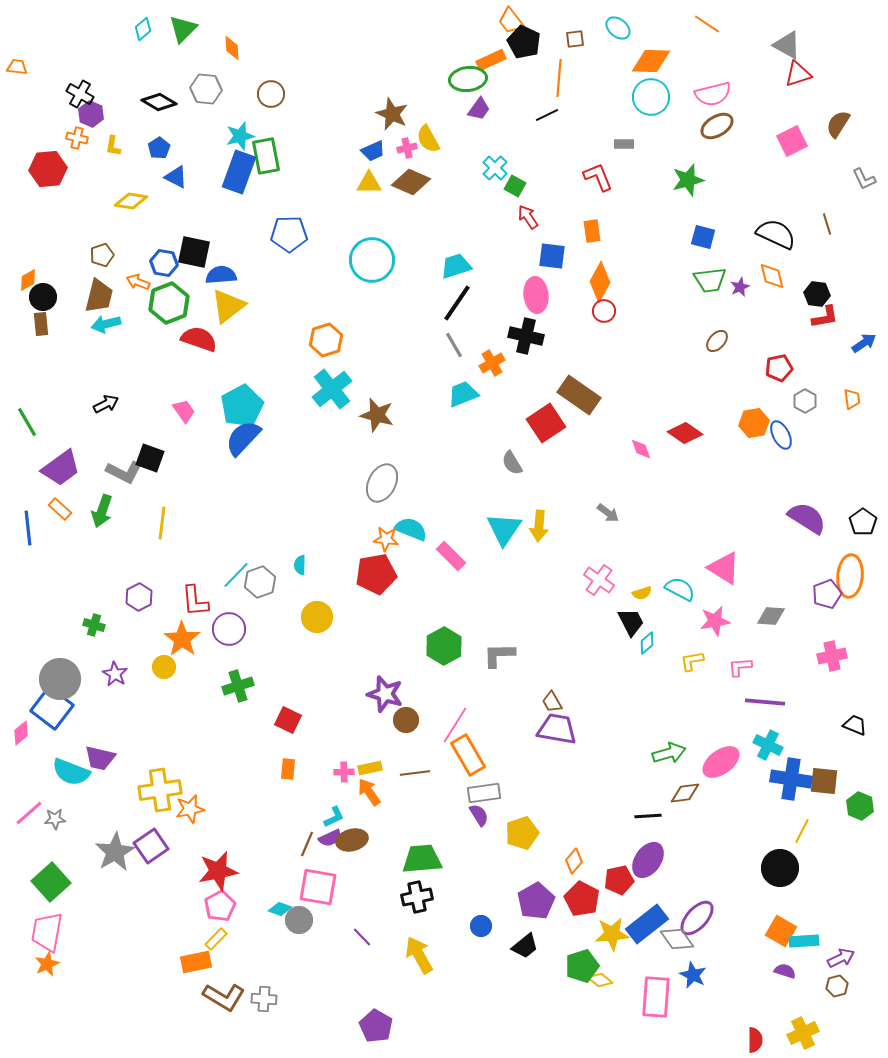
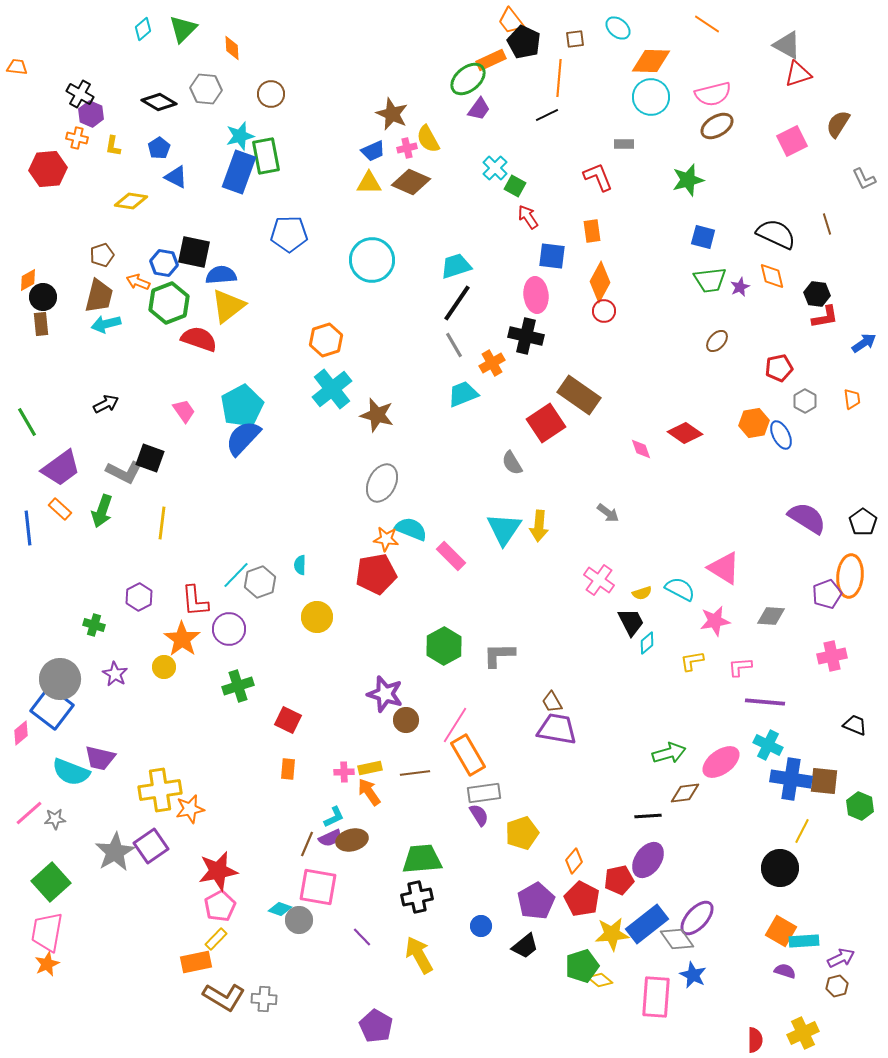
green ellipse at (468, 79): rotated 33 degrees counterclockwise
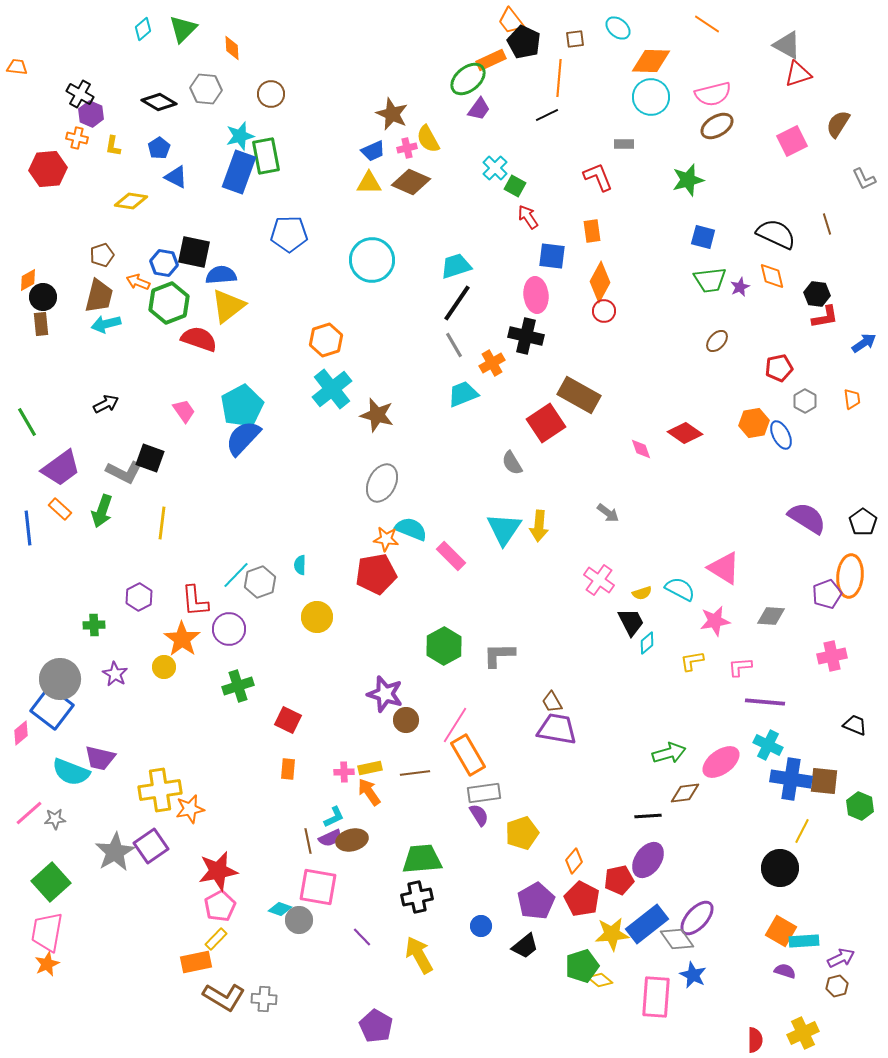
brown rectangle at (579, 395): rotated 6 degrees counterclockwise
green cross at (94, 625): rotated 20 degrees counterclockwise
brown line at (307, 844): moved 1 px right, 3 px up; rotated 35 degrees counterclockwise
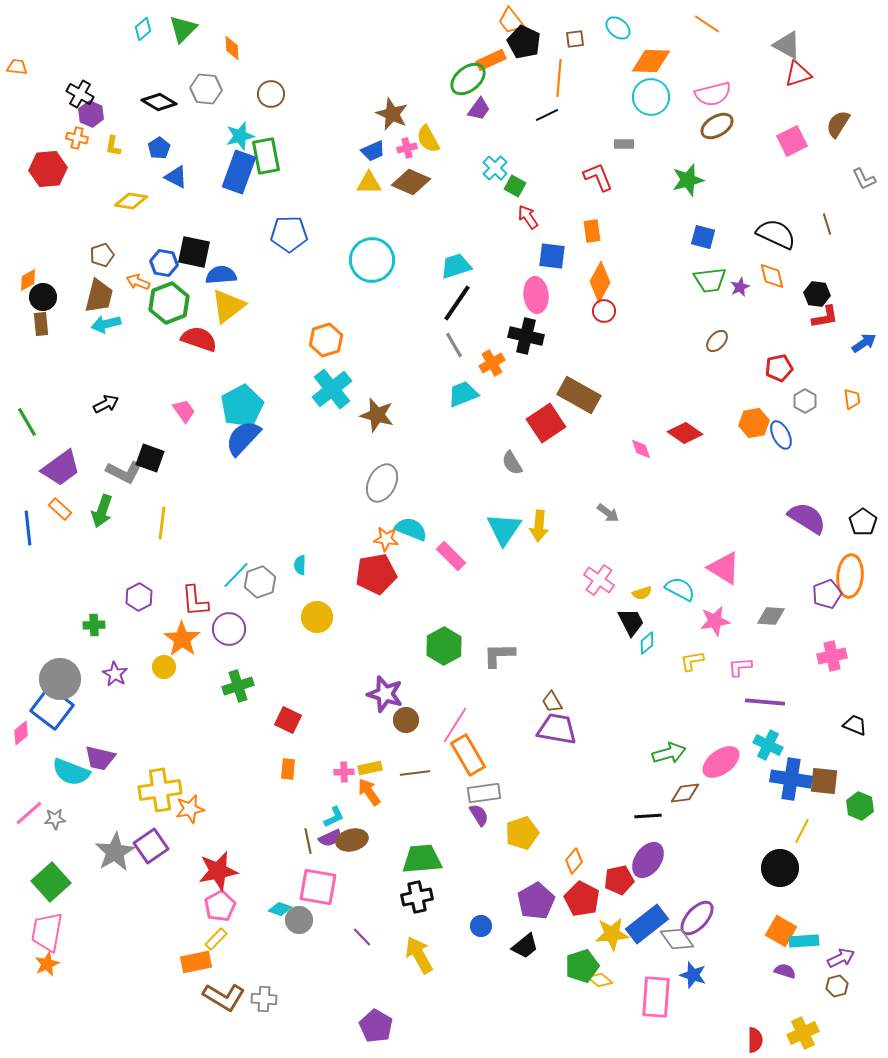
blue star at (693, 975): rotated 8 degrees counterclockwise
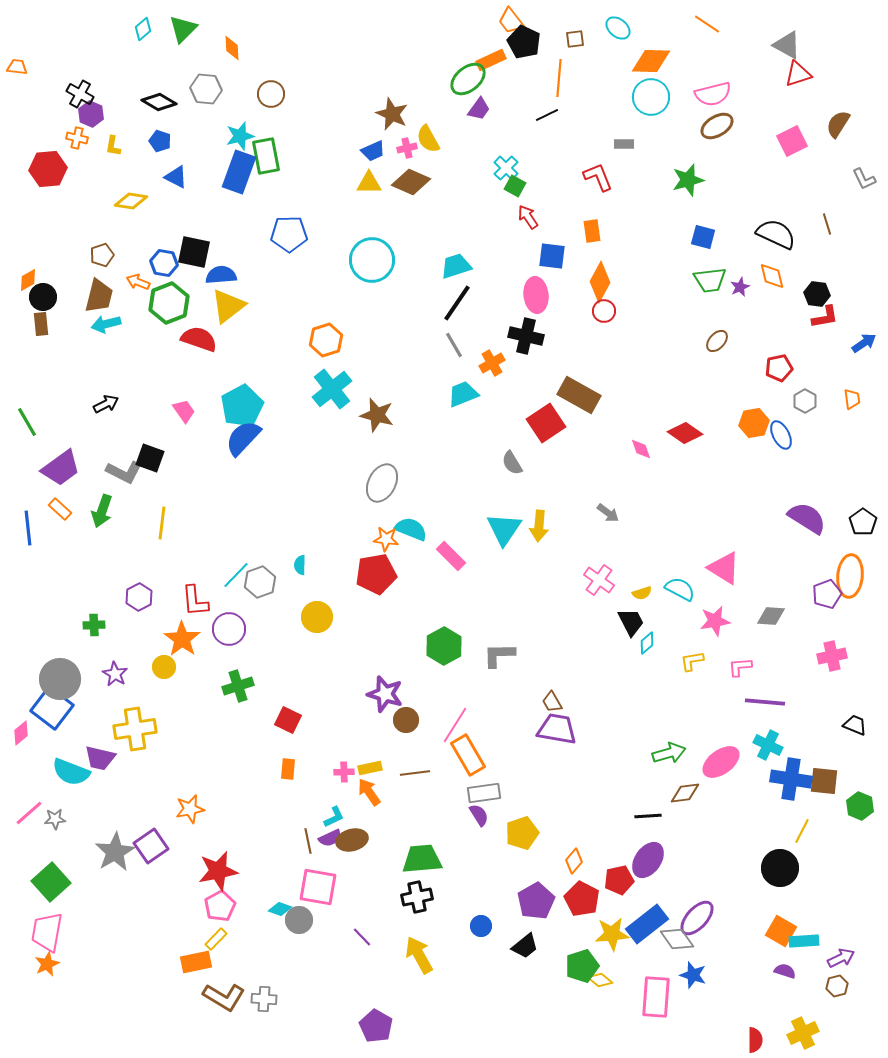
blue pentagon at (159, 148): moved 1 px right, 7 px up; rotated 20 degrees counterclockwise
cyan cross at (495, 168): moved 11 px right
yellow cross at (160, 790): moved 25 px left, 61 px up
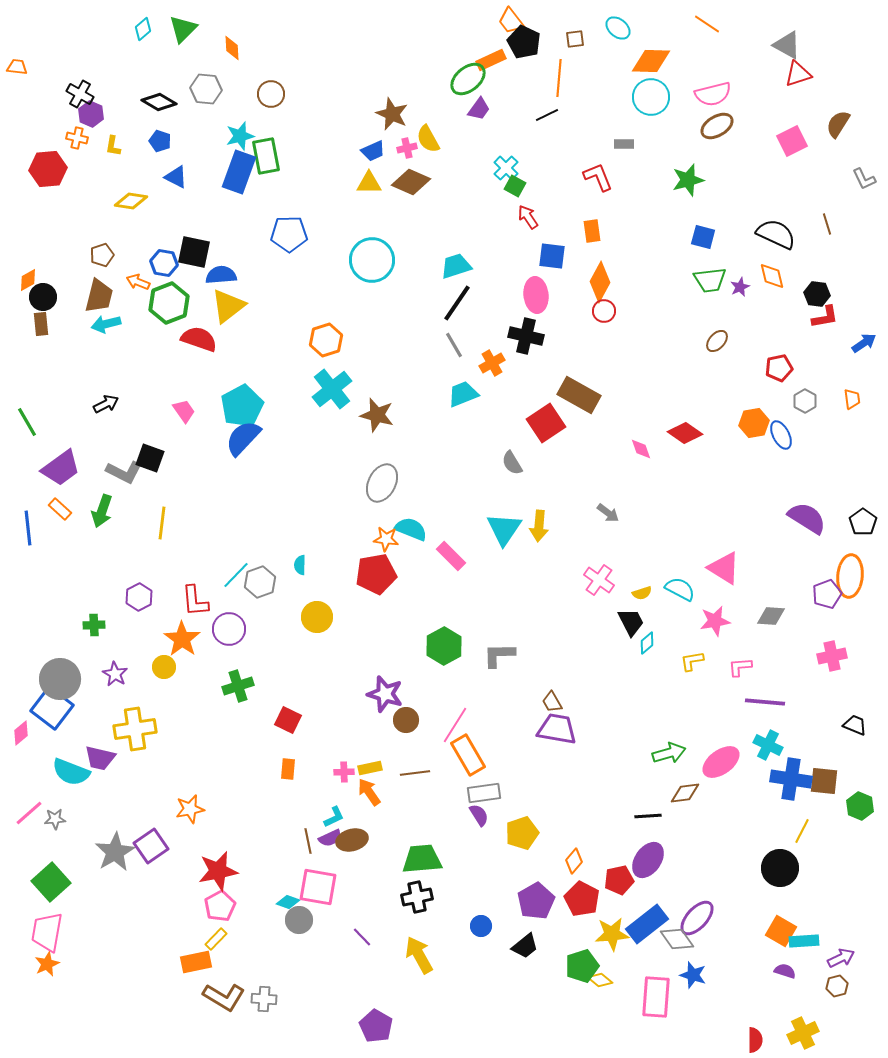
cyan diamond at (280, 909): moved 8 px right, 7 px up
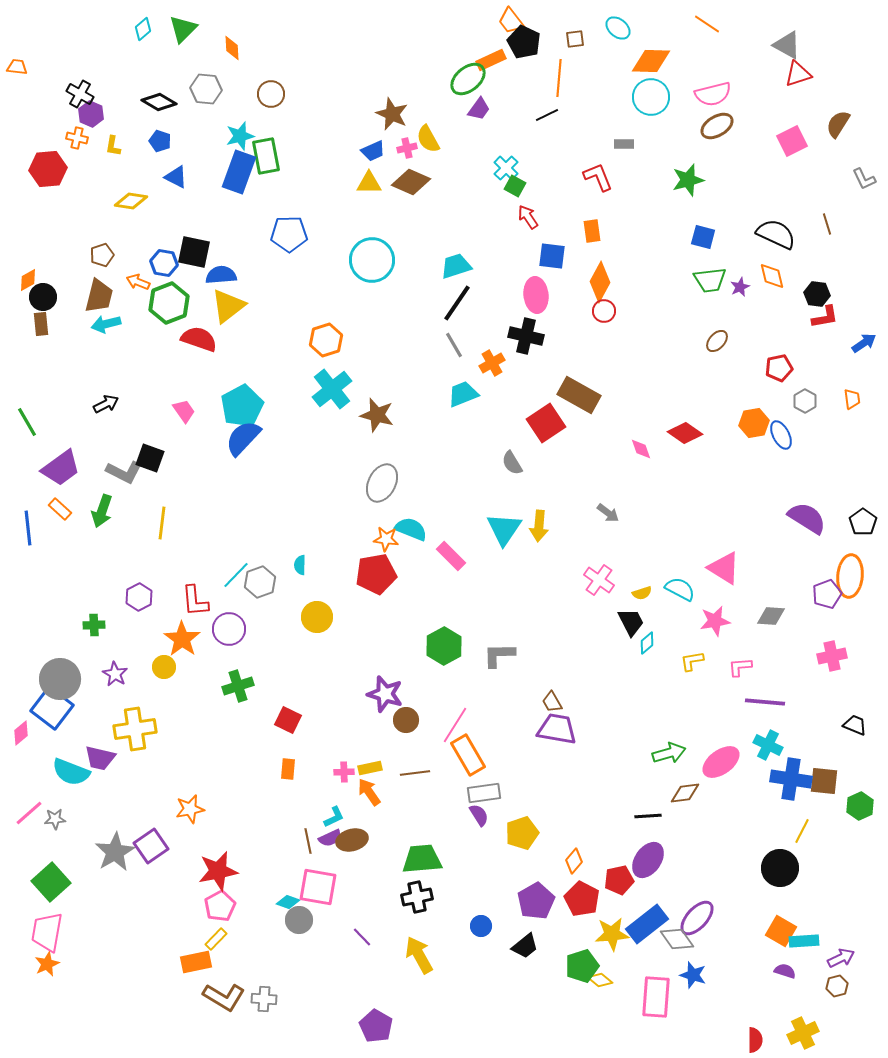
green hexagon at (860, 806): rotated 12 degrees clockwise
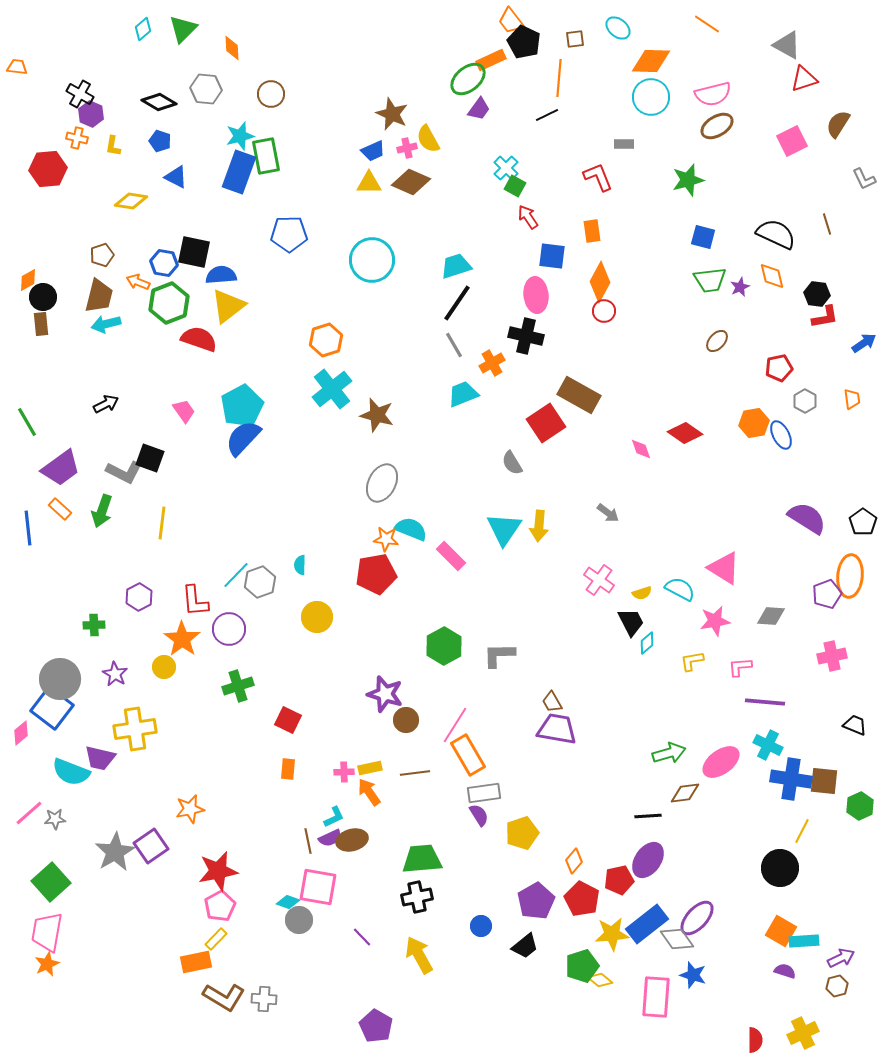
red triangle at (798, 74): moved 6 px right, 5 px down
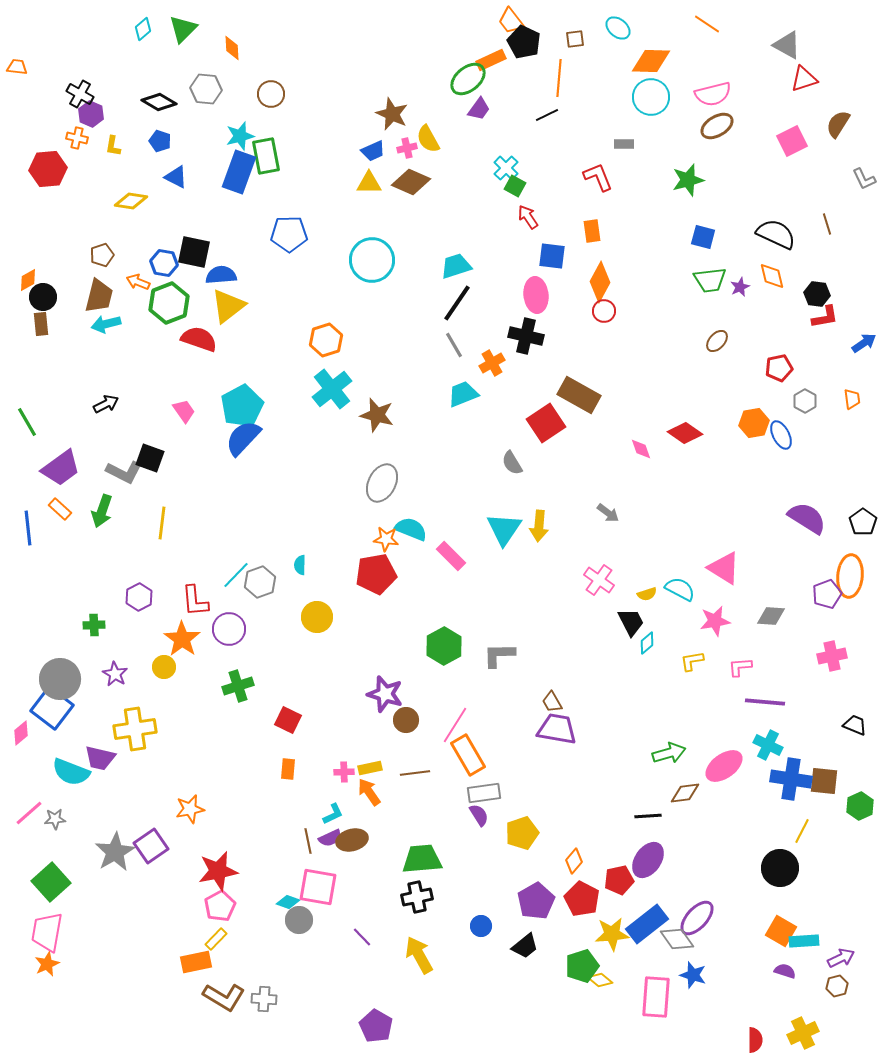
yellow semicircle at (642, 593): moved 5 px right, 1 px down
pink ellipse at (721, 762): moved 3 px right, 4 px down
cyan L-shape at (334, 817): moved 1 px left, 3 px up
